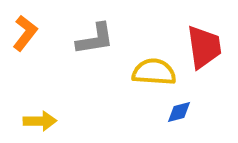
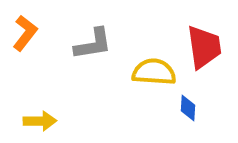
gray L-shape: moved 2 px left, 5 px down
blue diamond: moved 9 px right, 4 px up; rotated 72 degrees counterclockwise
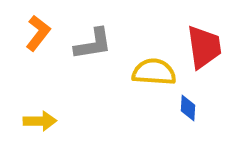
orange L-shape: moved 13 px right
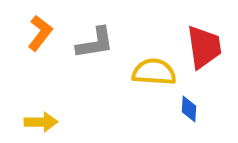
orange L-shape: moved 2 px right
gray L-shape: moved 2 px right, 1 px up
blue diamond: moved 1 px right, 1 px down
yellow arrow: moved 1 px right, 1 px down
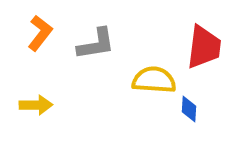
gray L-shape: moved 1 px right, 1 px down
red trapezoid: rotated 15 degrees clockwise
yellow semicircle: moved 8 px down
yellow arrow: moved 5 px left, 17 px up
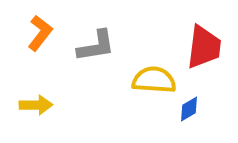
gray L-shape: moved 2 px down
blue diamond: rotated 56 degrees clockwise
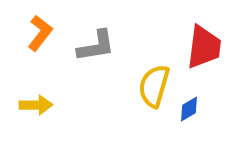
yellow semicircle: moved 6 px down; rotated 78 degrees counterclockwise
